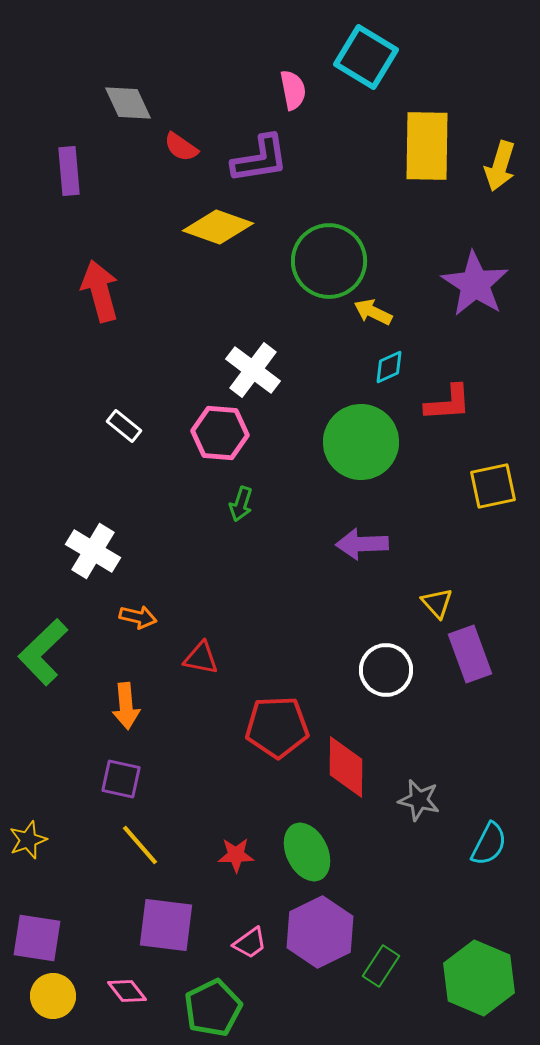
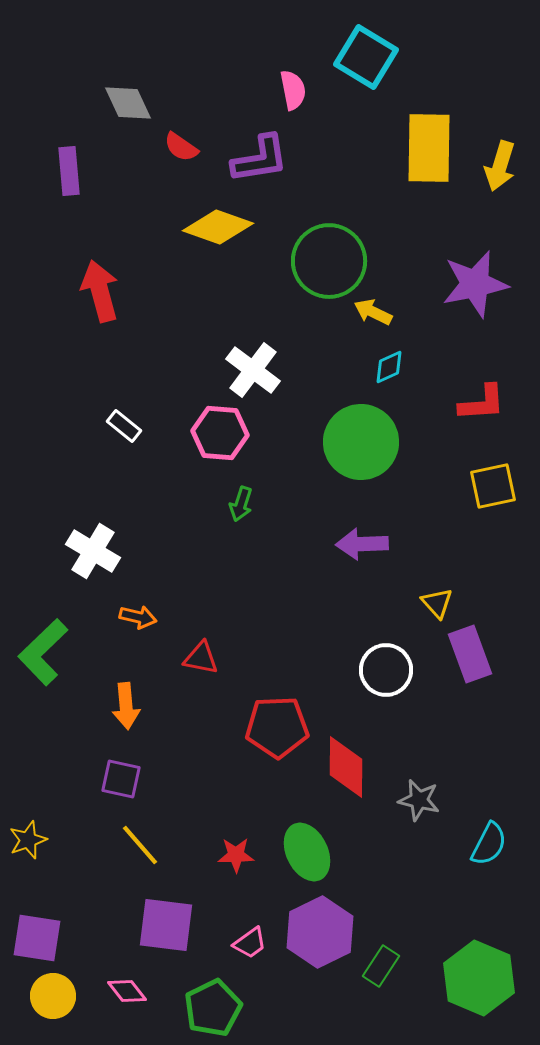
yellow rectangle at (427, 146): moved 2 px right, 2 px down
purple star at (475, 284): rotated 28 degrees clockwise
red L-shape at (448, 403): moved 34 px right
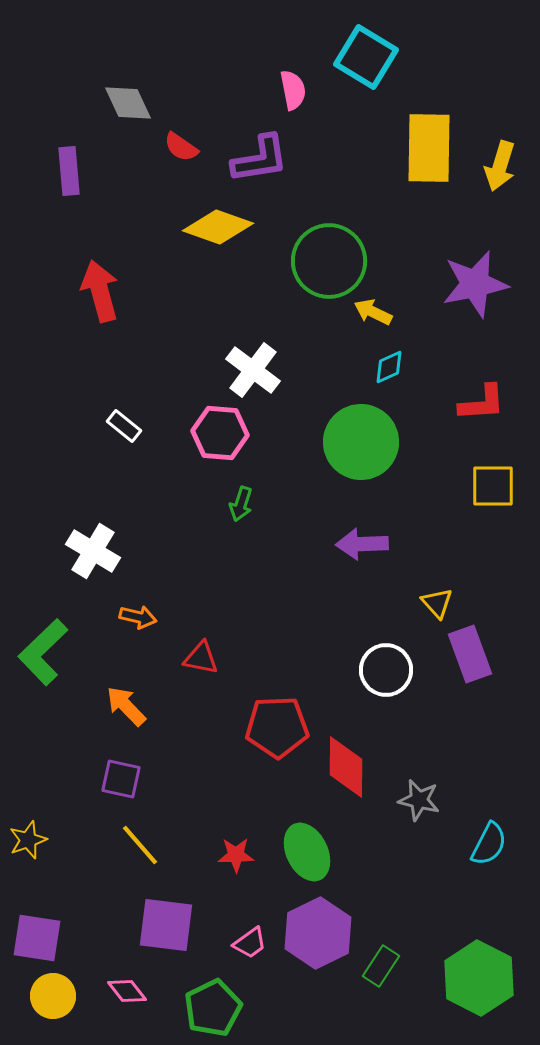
yellow square at (493, 486): rotated 12 degrees clockwise
orange arrow at (126, 706): rotated 141 degrees clockwise
purple hexagon at (320, 932): moved 2 px left, 1 px down
green hexagon at (479, 978): rotated 4 degrees clockwise
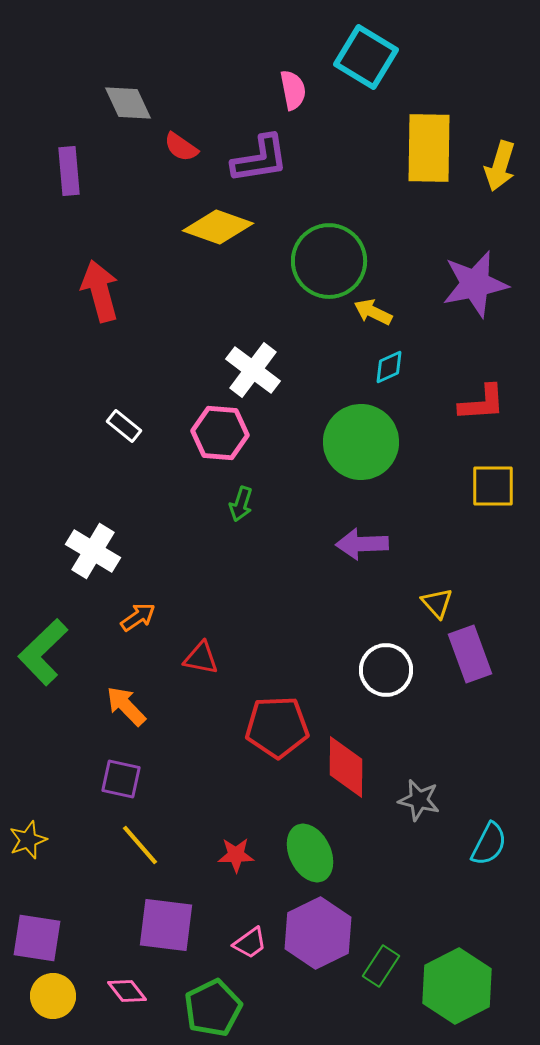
orange arrow at (138, 617): rotated 48 degrees counterclockwise
green ellipse at (307, 852): moved 3 px right, 1 px down
green hexagon at (479, 978): moved 22 px left, 8 px down; rotated 6 degrees clockwise
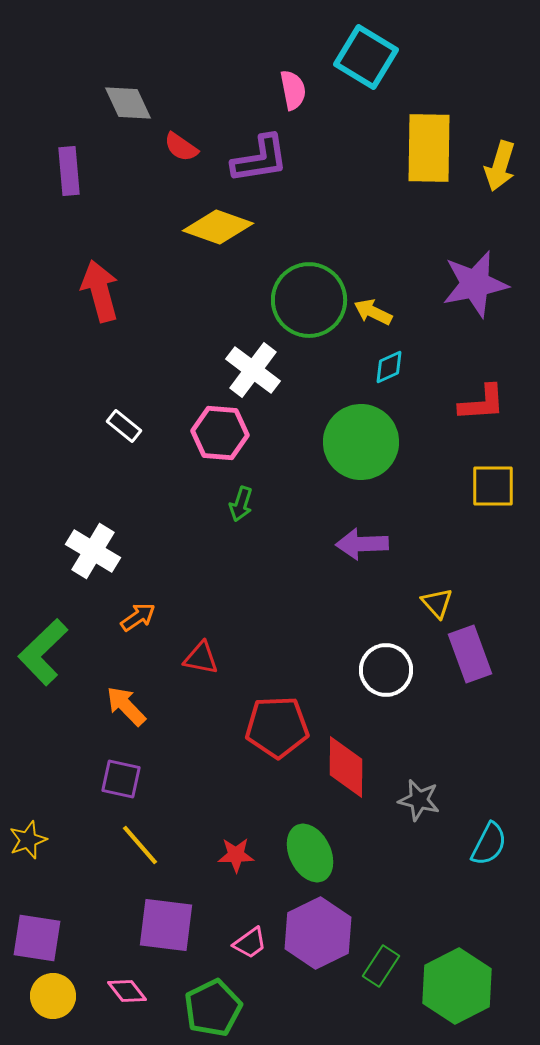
green circle at (329, 261): moved 20 px left, 39 px down
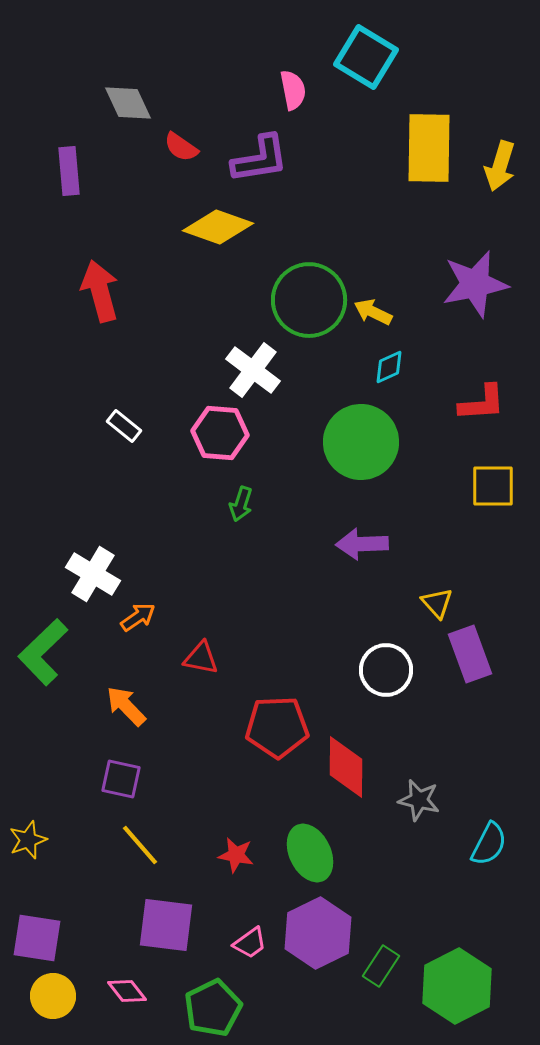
white cross at (93, 551): moved 23 px down
red star at (236, 855): rotated 12 degrees clockwise
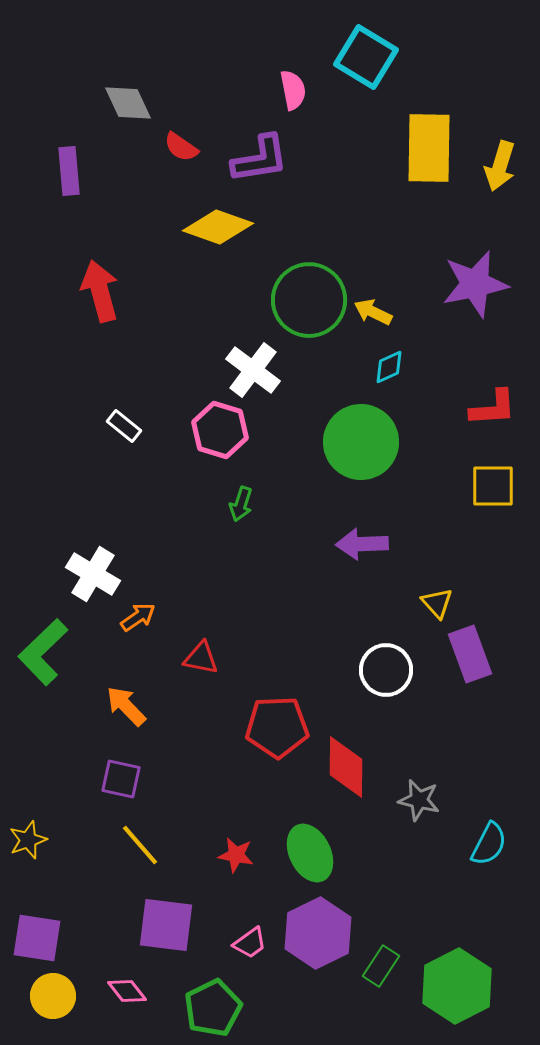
red L-shape at (482, 403): moved 11 px right, 5 px down
pink hexagon at (220, 433): moved 3 px up; rotated 12 degrees clockwise
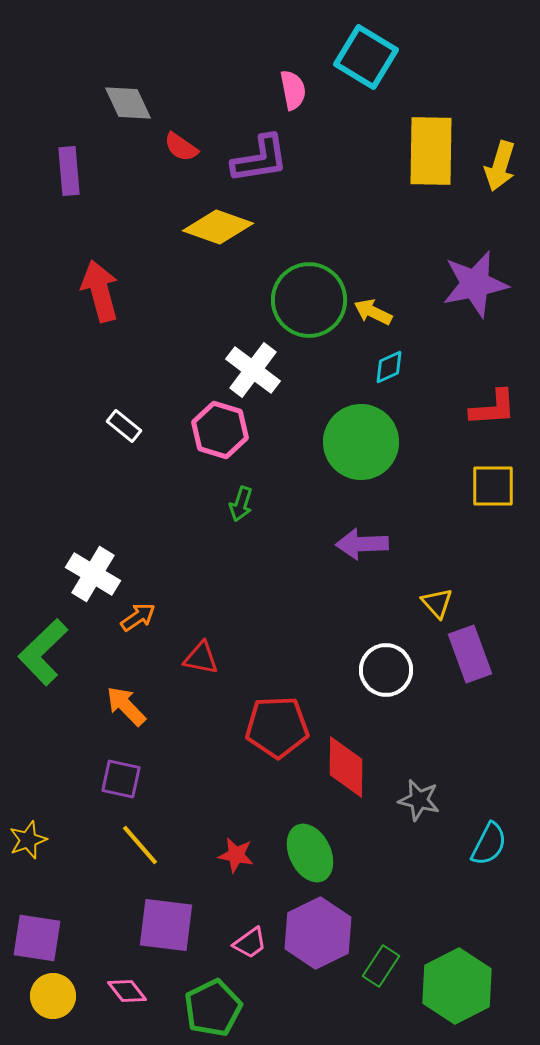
yellow rectangle at (429, 148): moved 2 px right, 3 px down
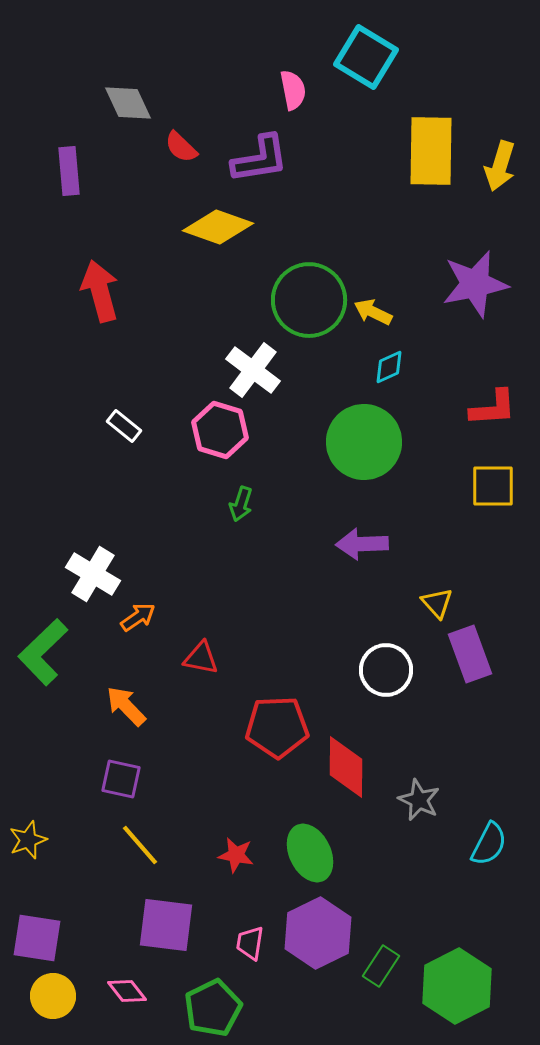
red semicircle at (181, 147): rotated 9 degrees clockwise
green circle at (361, 442): moved 3 px right
gray star at (419, 800): rotated 12 degrees clockwise
pink trapezoid at (250, 943): rotated 135 degrees clockwise
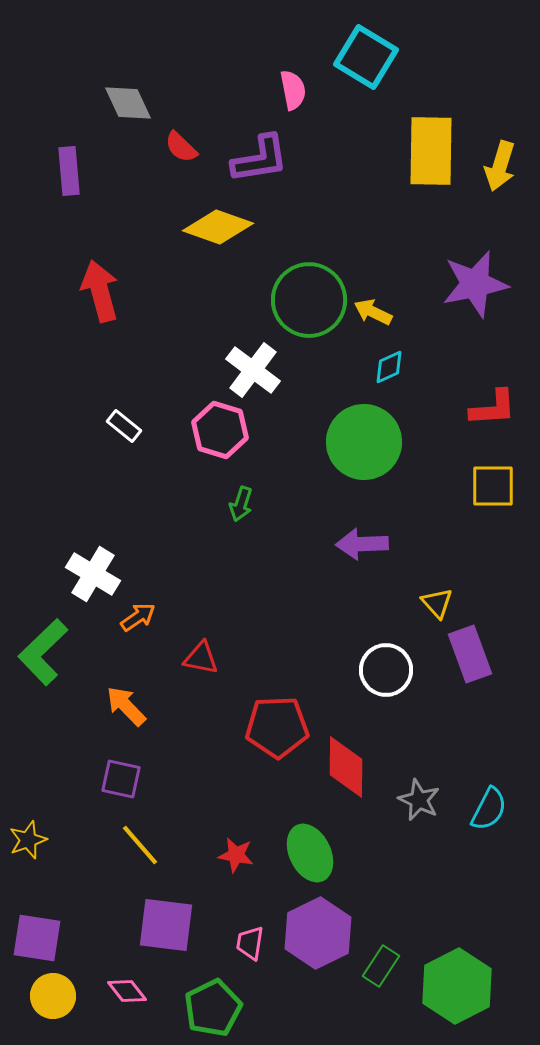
cyan semicircle at (489, 844): moved 35 px up
